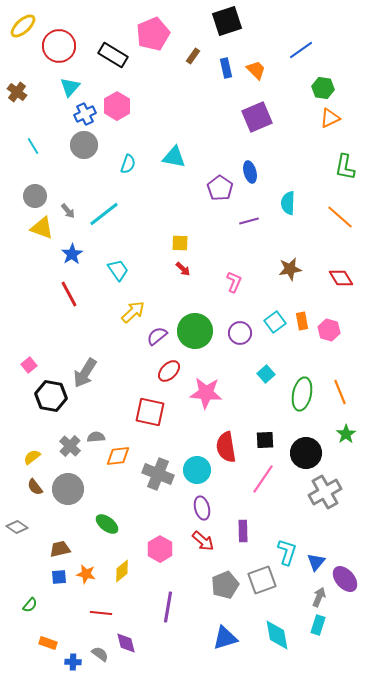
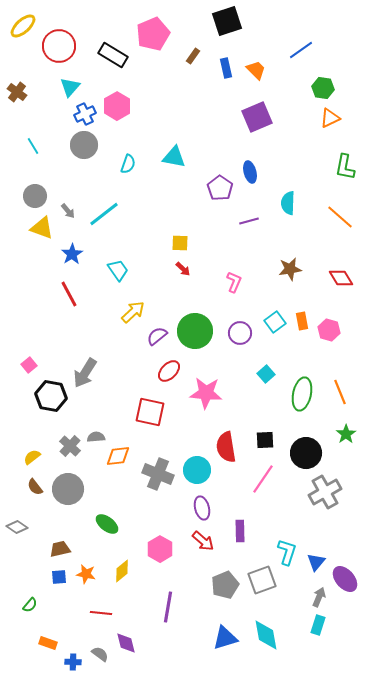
purple rectangle at (243, 531): moved 3 px left
cyan diamond at (277, 635): moved 11 px left
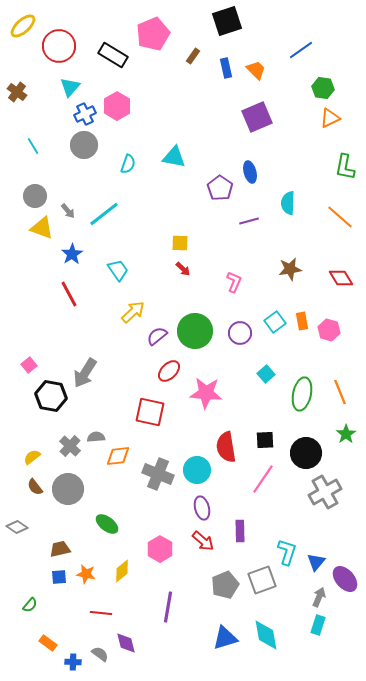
orange rectangle at (48, 643): rotated 18 degrees clockwise
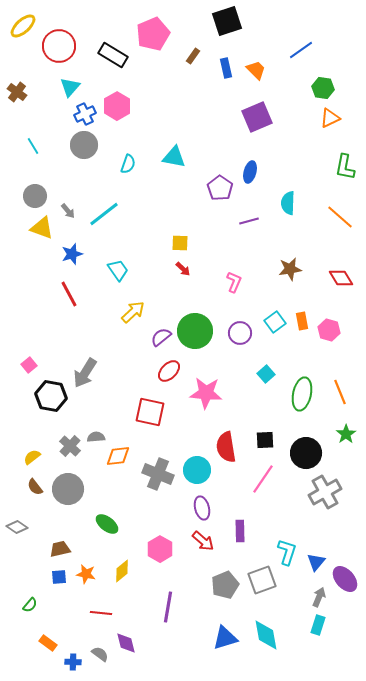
blue ellipse at (250, 172): rotated 30 degrees clockwise
blue star at (72, 254): rotated 15 degrees clockwise
purple semicircle at (157, 336): moved 4 px right, 1 px down
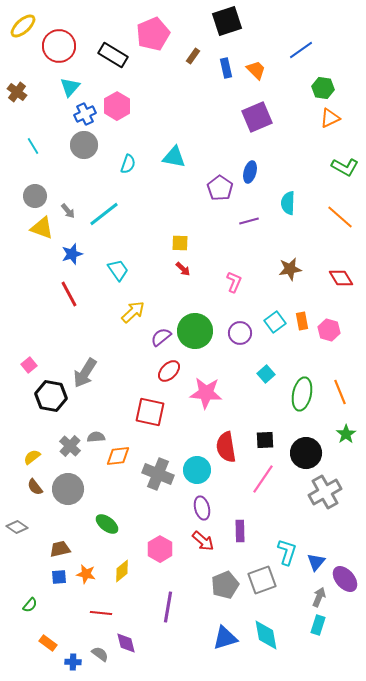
green L-shape at (345, 167): rotated 72 degrees counterclockwise
